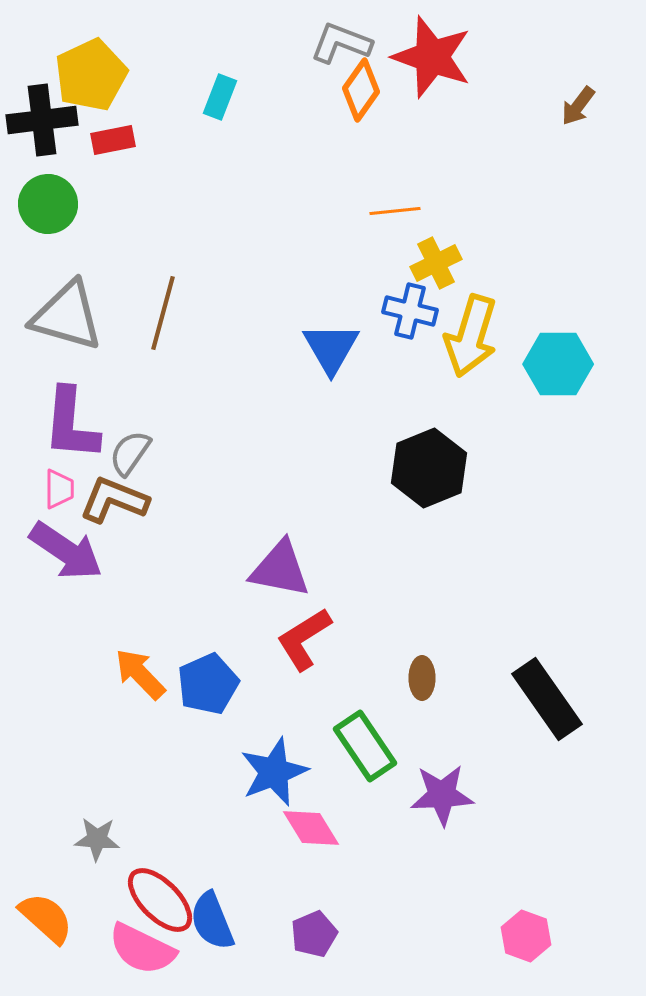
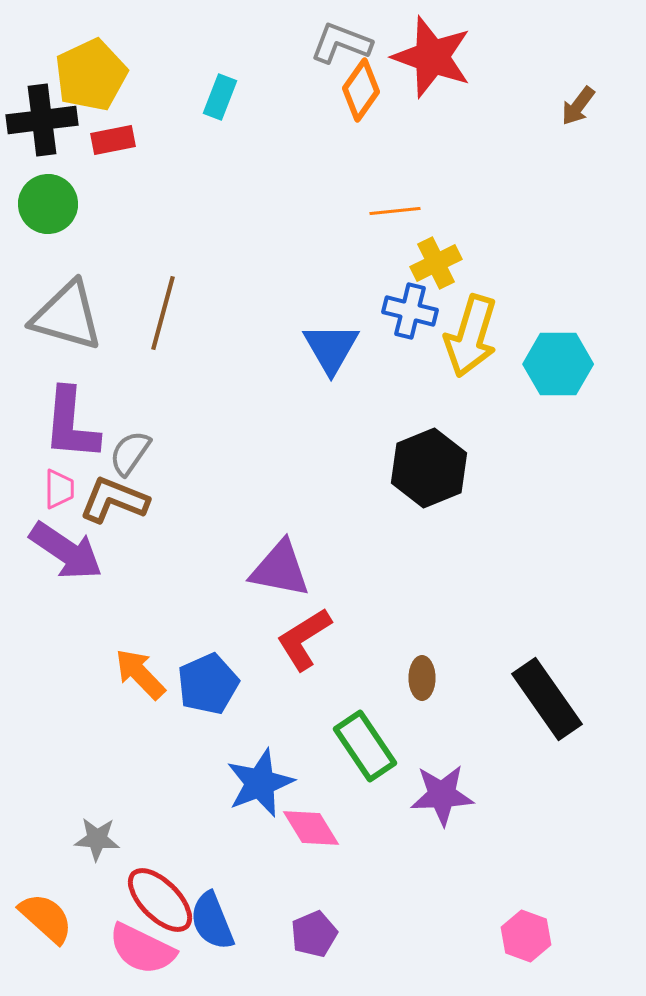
blue star: moved 14 px left, 11 px down
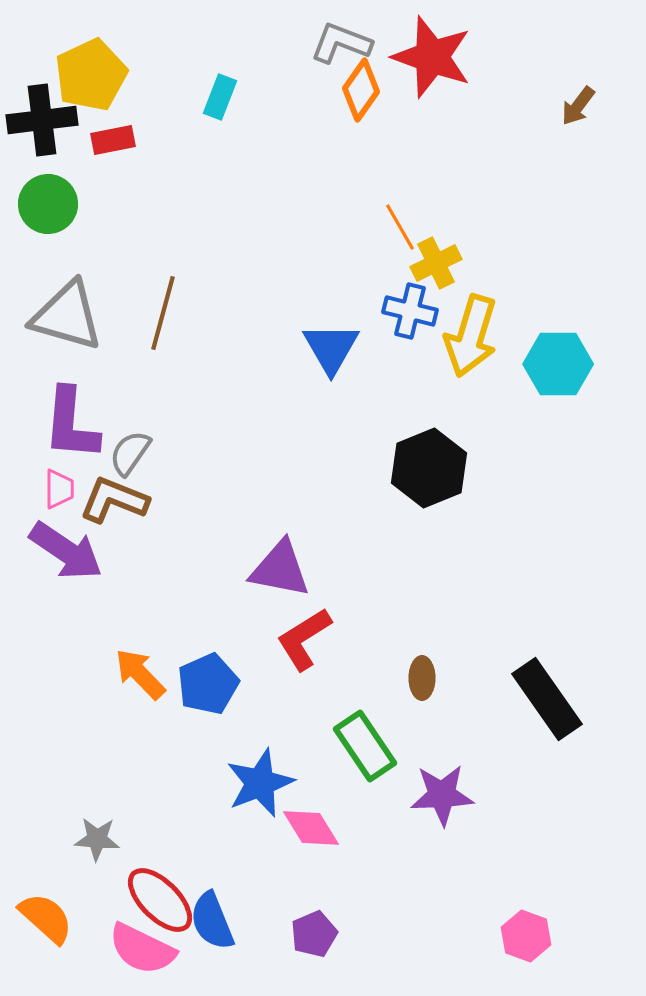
orange line: moved 5 px right, 16 px down; rotated 66 degrees clockwise
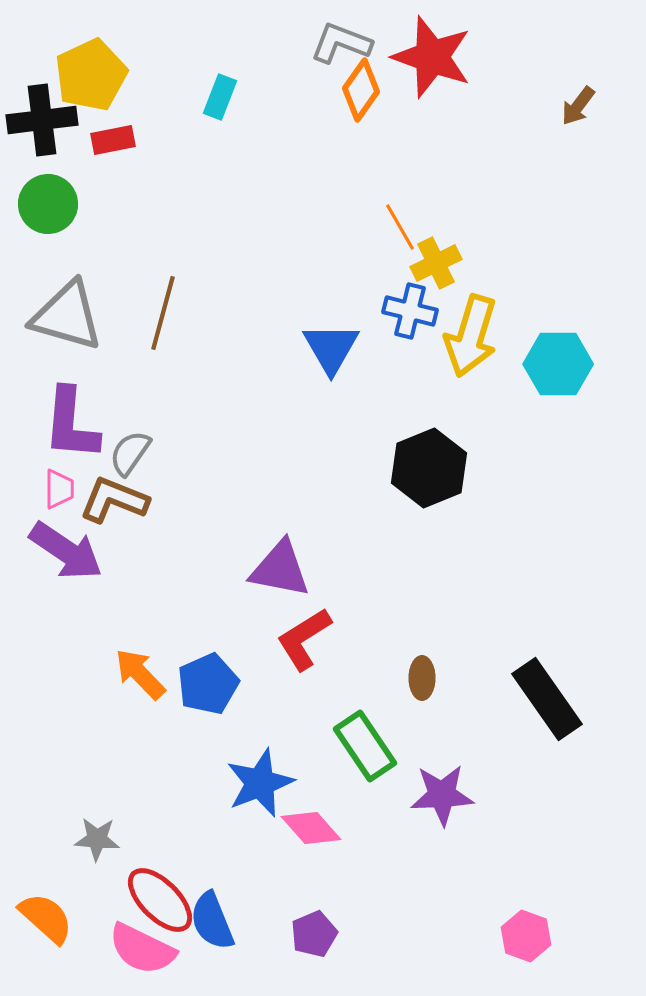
pink diamond: rotated 10 degrees counterclockwise
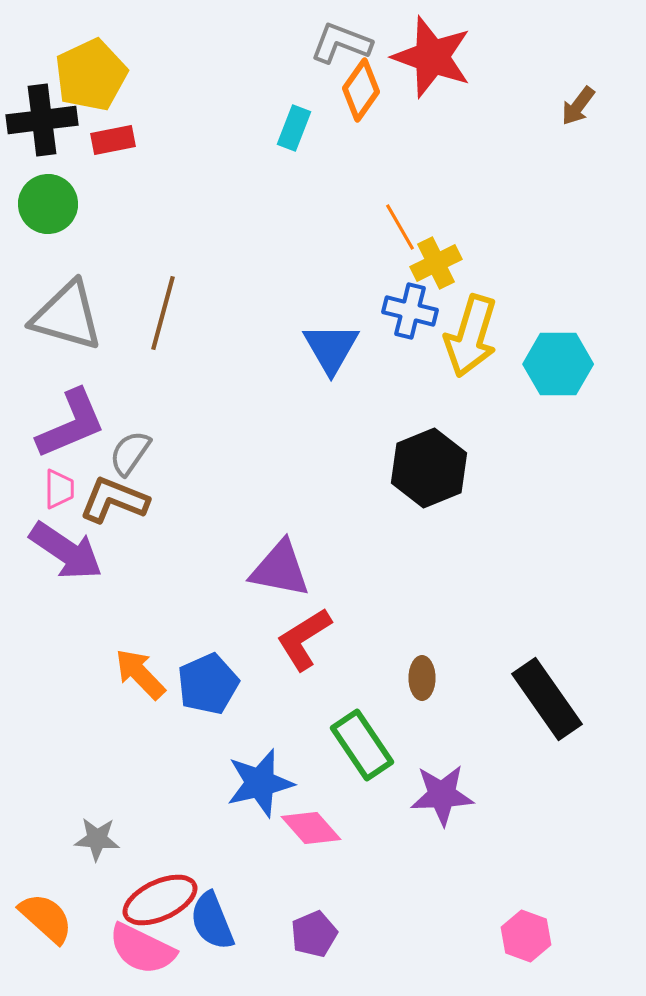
cyan rectangle: moved 74 px right, 31 px down
purple L-shape: rotated 118 degrees counterclockwise
green rectangle: moved 3 px left, 1 px up
blue star: rotated 8 degrees clockwise
red ellipse: rotated 70 degrees counterclockwise
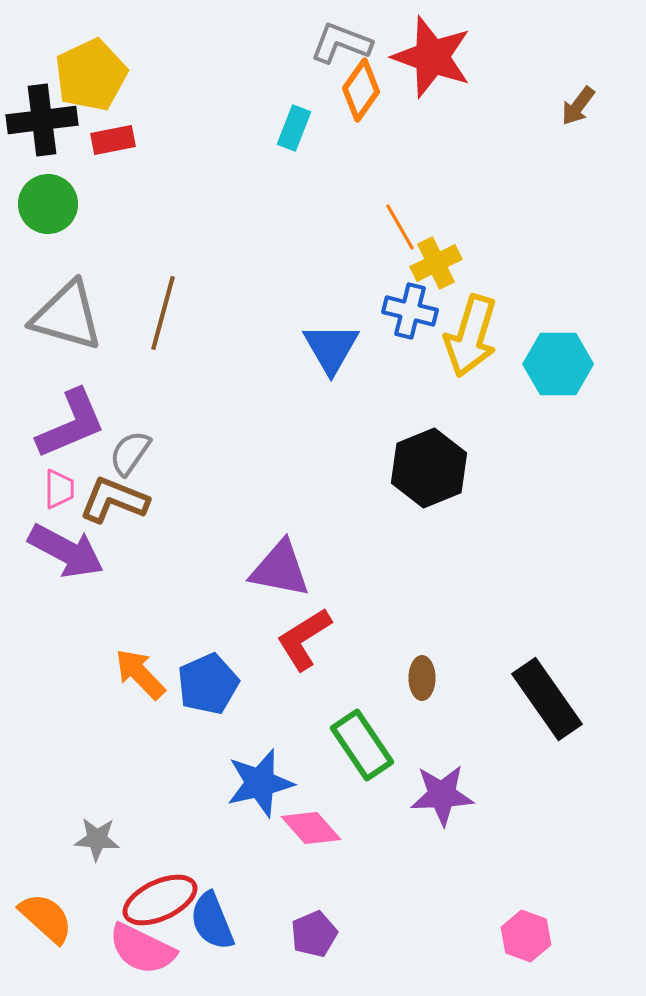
purple arrow: rotated 6 degrees counterclockwise
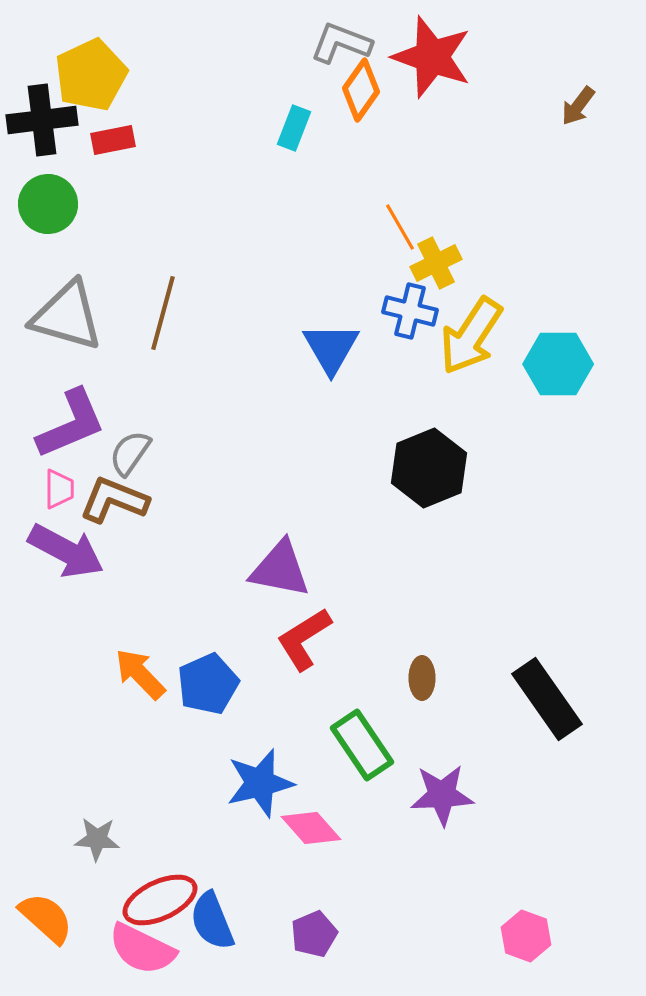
yellow arrow: rotated 16 degrees clockwise
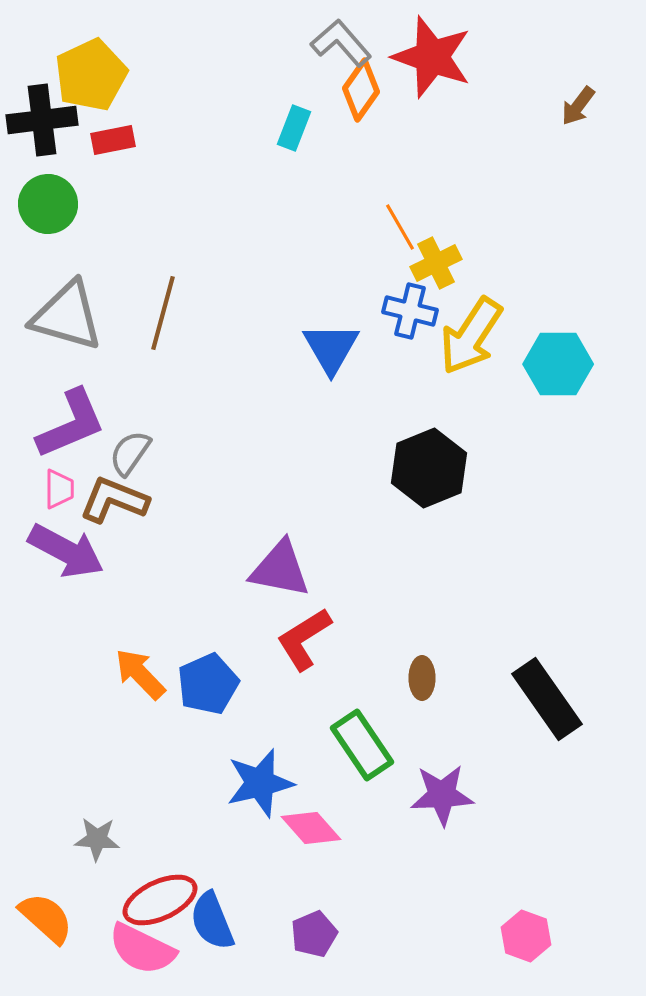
gray L-shape: rotated 28 degrees clockwise
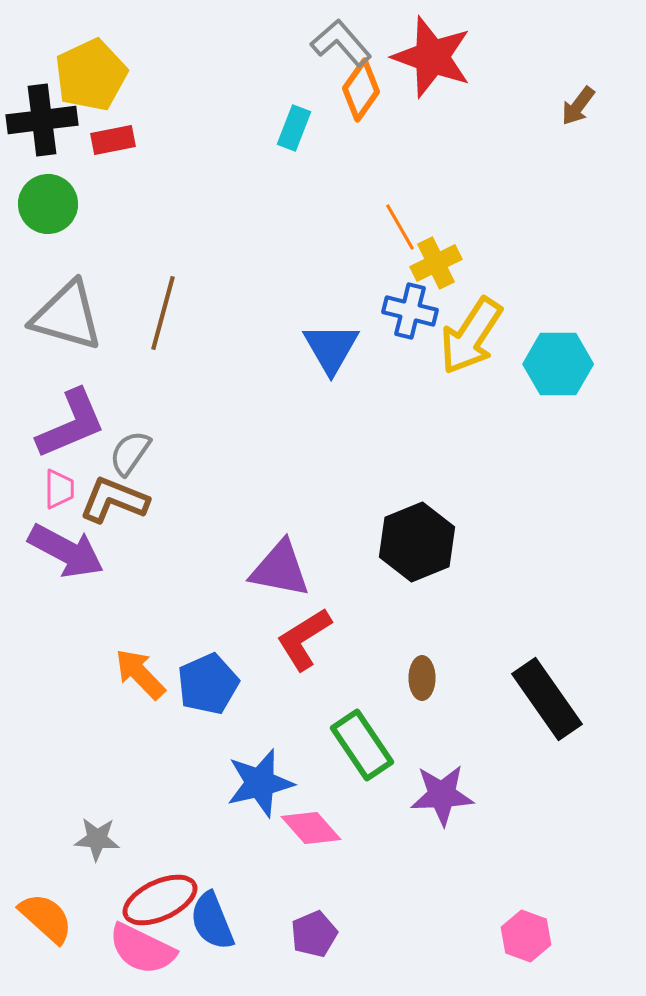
black hexagon: moved 12 px left, 74 px down
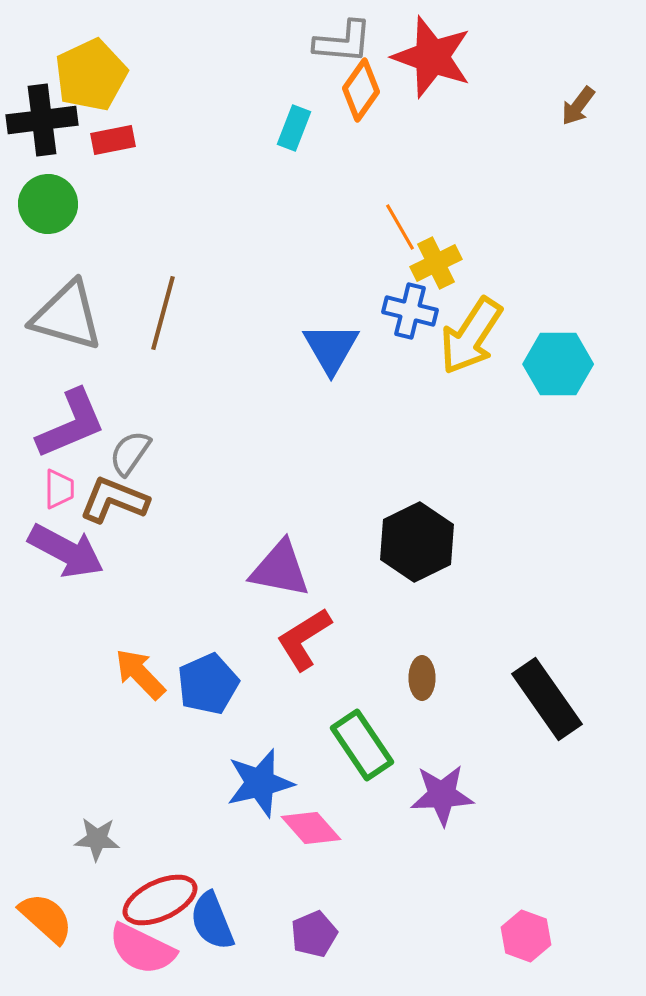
gray L-shape: moved 2 px right, 1 px up; rotated 136 degrees clockwise
black hexagon: rotated 4 degrees counterclockwise
